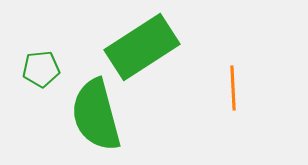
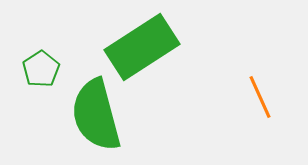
green pentagon: rotated 27 degrees counterclockwise
orange line: moved 27 px right, 9 px down; rotated 21 degrees counterclockwise
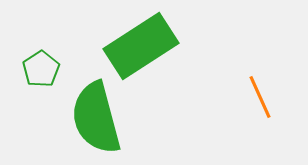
green rectangle: moved 1 px left, 1 px up
green semicircle: moved 3 px down
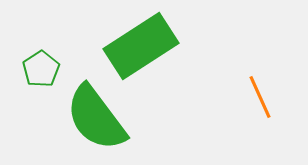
green semicircle: rotated 22 degrees counterclockwise
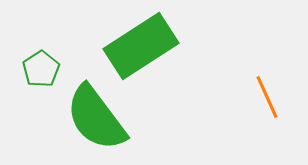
orange line: moved 7 px right
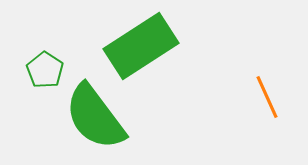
green pentagon: moved 4 px right, 1 px down; rotated 6 degrees counterclockwise
green semicircle: moved 1 px left, 1 px up
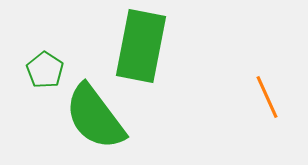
green rectangle: rotated 46 degrees counterclockwise
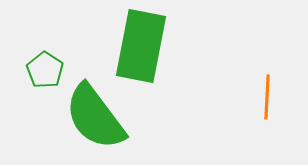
orange line: rotated 27 degrees clockwise
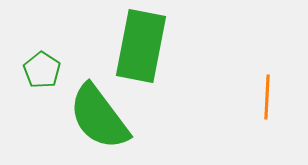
green pentagon: moved 3 px left
green semicircle: moved 4 px right
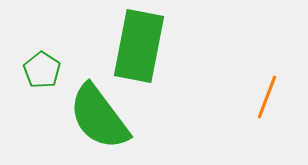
green rectangle: moved 2 px left
orange line: rotated 18 degrees clockwise
